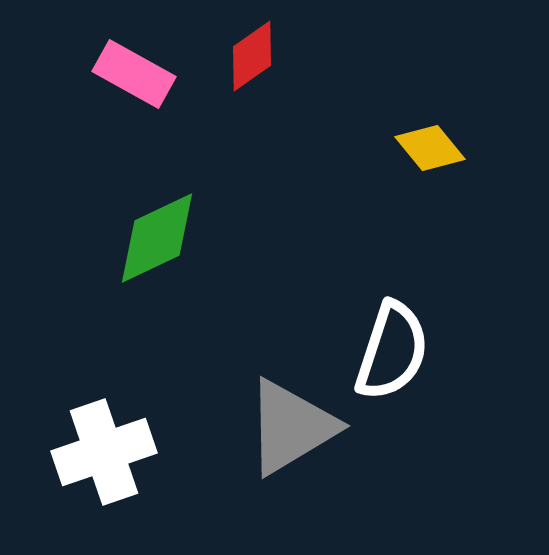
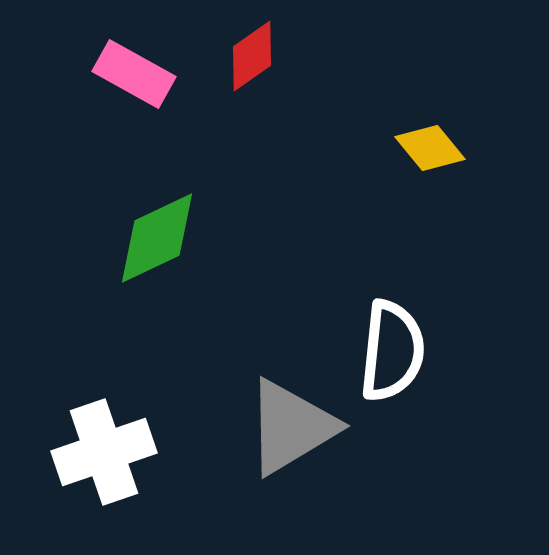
white semicircle: rotated 12 degrees counterclockwise
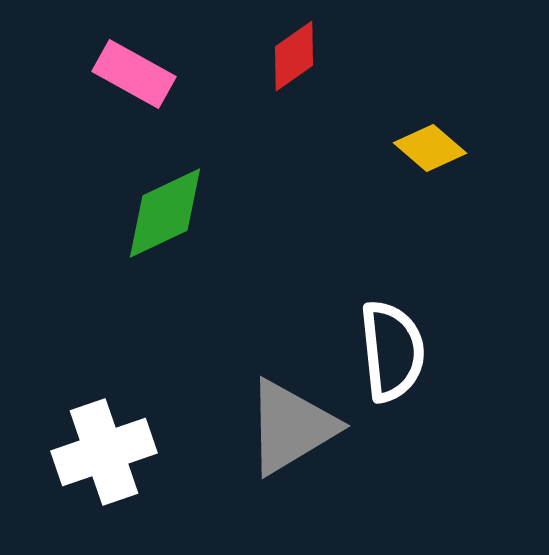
red diamond: moved 42 px right
yellow diamond: rotated 10 degrees counterclockwise
green diamond: moved 8 px right, 25 px up
white semicircle: rotated 12 degrees counterclockwise
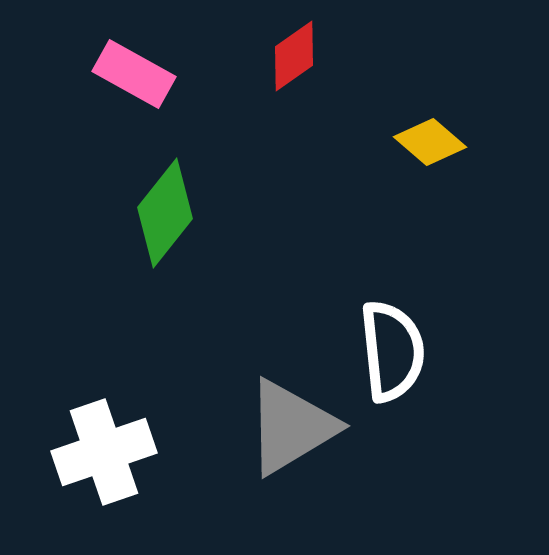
yellow diamond: moved 6 px up
green diamond: rotated 26 degrees counterclockwise
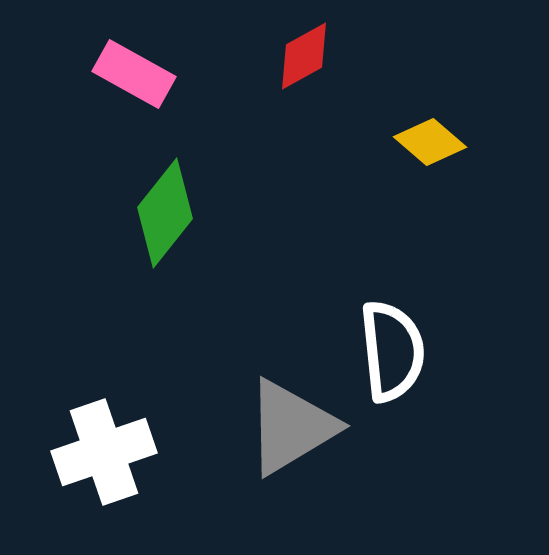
red diamond: moved 10 px right; rotated 6 degrees clockwise
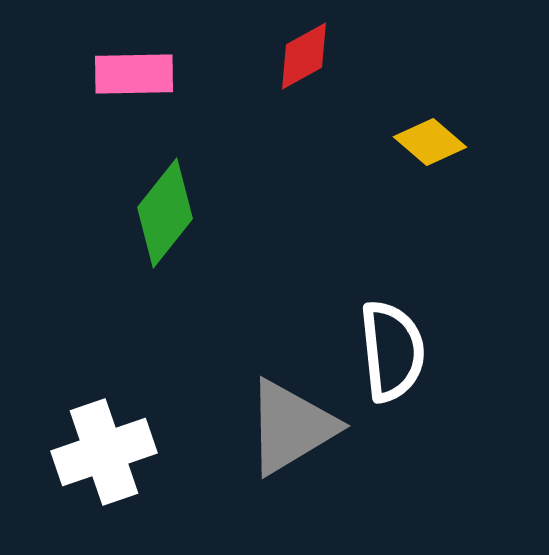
pink rectangle: rotated 30 degrees counterclockwise
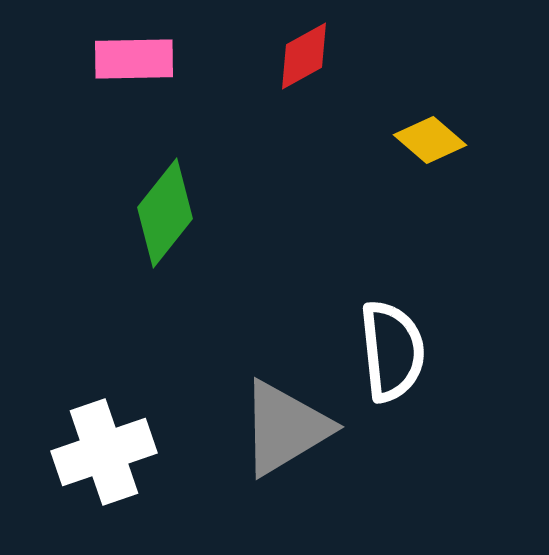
pink rectangle: moved 15 px up
yellow diamond: moved 2 px up
gray triangle: moved 6 px left, 1 px down
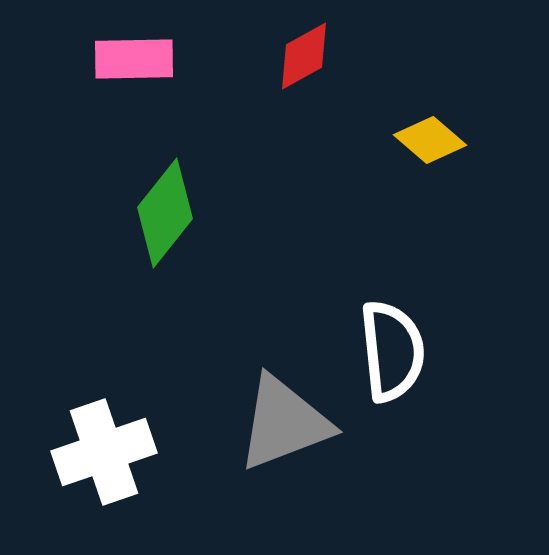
gray triangle: moved 1 px left, 5 px up; rotated 10 degrees clockwise
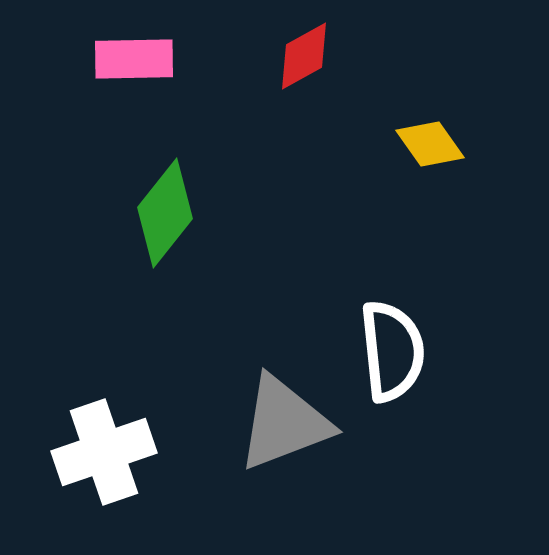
yellow diamond: moved 4 px down; rotated 14 degrees clockwise
